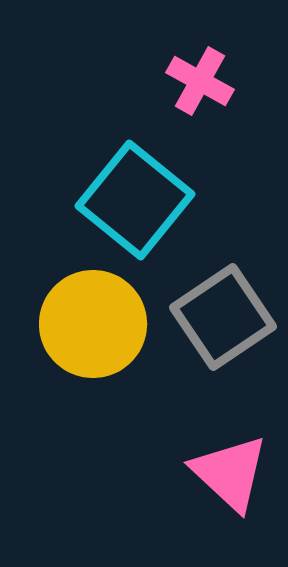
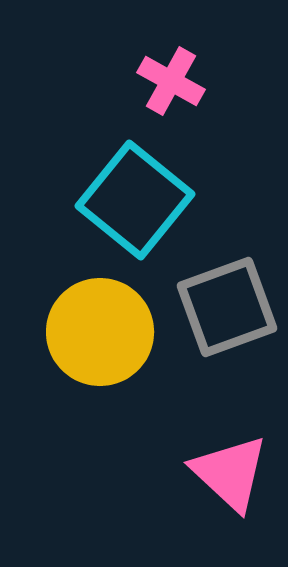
pink cross: moved 29 px left
gray square: moved 4 px right, 10 px up; rotated 14 degrees clockwise
yellow circle: moved 7 px right, 8 px down
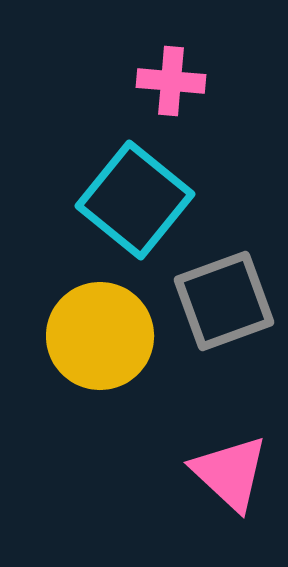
pink cross: rotated 24 degrees counterclockwise
gray square: moved 3 px left, 6 px up
yellow circle: moved 4 px down
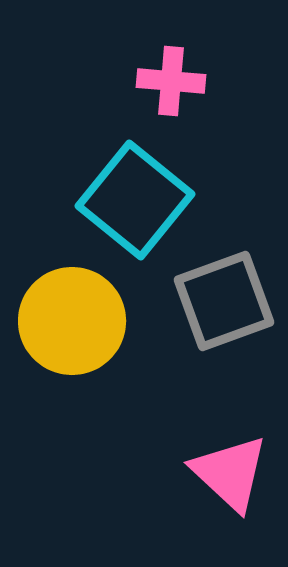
yellow circle: moved 28 px left, 15 px up
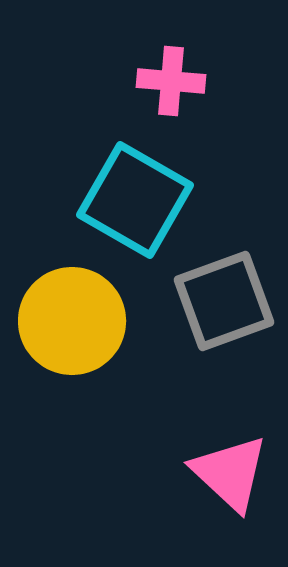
cyan square: rotated 9 degrees counterclockwise
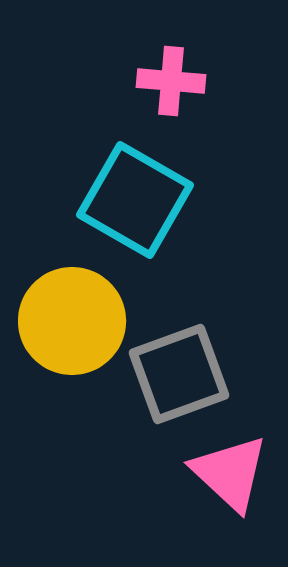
gray square: moved 45 px left, 73 px down
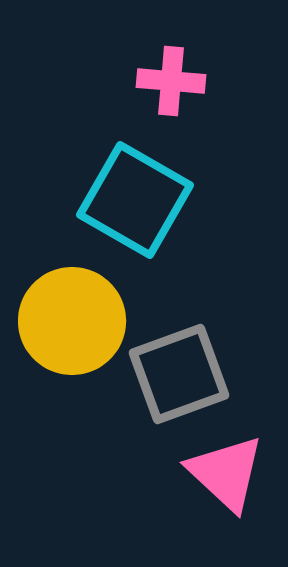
pink triangle: moved 4 px left
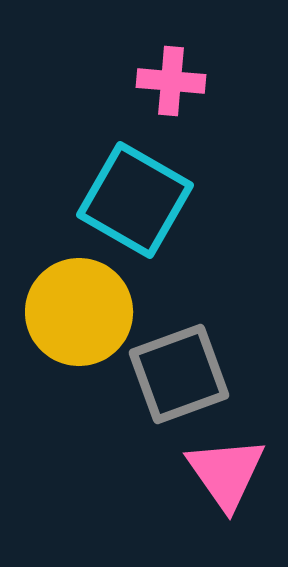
yellow circle: moved 7 px right, 9 px up
pink triangle: rotated 12 degrees clockwise
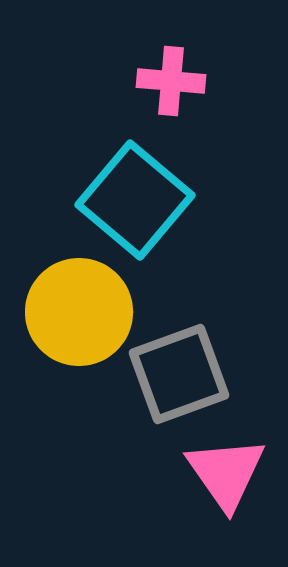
cyan square: rotated 10 degrees clockwise
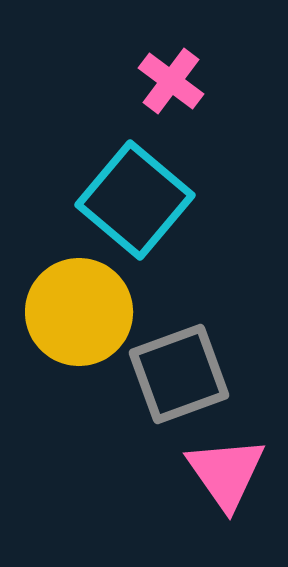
pink cross: rotated 32 degrees clockwise
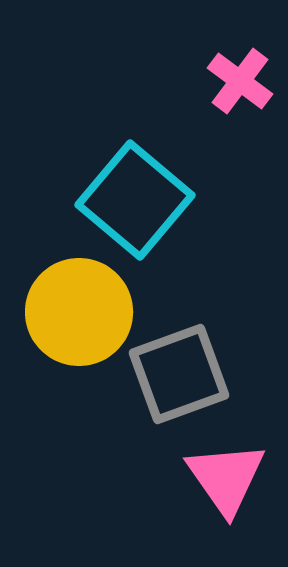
pink cross: moved 69 px right
pink triangle: moved 5 px down
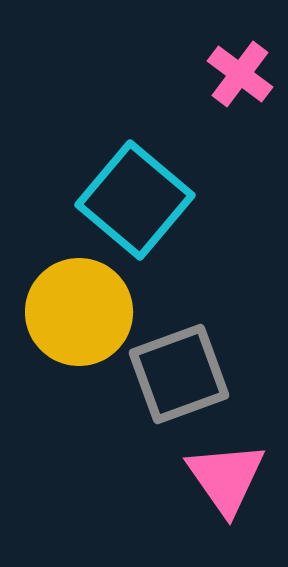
pink cross: moved 7 px up
